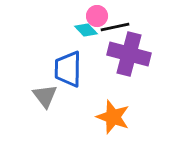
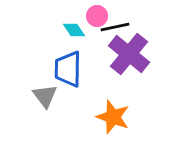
cyan diamond: moved 12 px left; rotated 10 degrees clockwise
purple cross: rotated 24 degrees clockwise
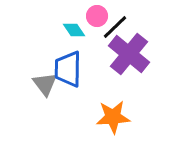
black line: rotated 32 degrees counterclockwise
gray triangle: moved 12 px up
orange star: rotated 24 degrees counterclockwise
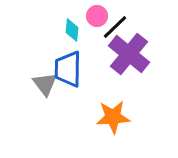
cyan diamond: moved 2 px left; rotated 40 degrees clockwise
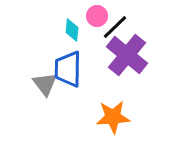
purple cross: moved 2 px left, 1 px down
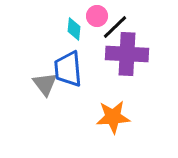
cyan diamond: moved 2 px right, 1 px up
purple cross: moved 1 px up; rotated 36 degrees counterclockwise
blue trapezoid: rotated 6 degrees counterclockwise
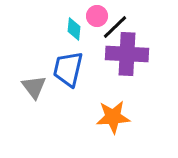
blue trapezoid: rotated 18 degrees clockwise
gray triangle: moved 11 px left, 3 px down
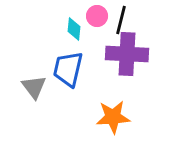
black line: moved 6 px right, 7 px up; rotated 32 degrees counterclockwise
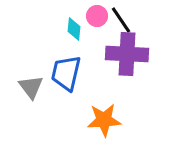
black line: rotated 48 degrees counterclockwise
blue trapezoid: moved 2 px left, 4 px down
gray triangle: moved 3 px left
orange star: moved 9 px left, 3 px down
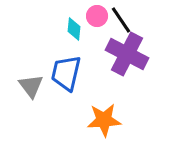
purple cross: rotated 24 degrees clockwise
gray triangle: moved 1 px up
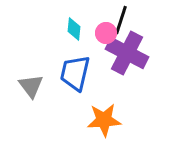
pink circle: moved 9 px right, 17 px down
black line: rotated 52 degrees clockwise
purple cross: moved 1 px up
blue trapezoid: moved 9 px right
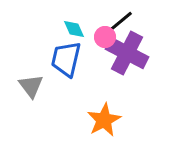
black line: moved 1 px left, 2 px down; rotated 32 degrees clockwise
cyan diamond: rotated 30 degrees counterclockwise
pink circle: moved 1 px left, 4 px down
blue trapezoid: moved 9 px left, 14 px up
orange star: rotated 24 degrees counterclockwise
